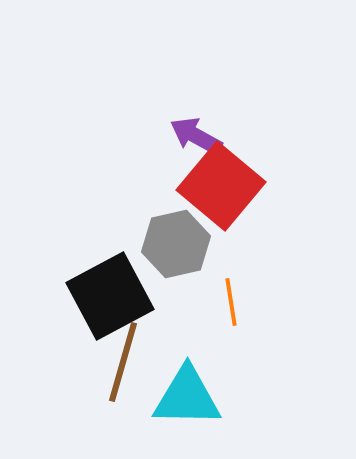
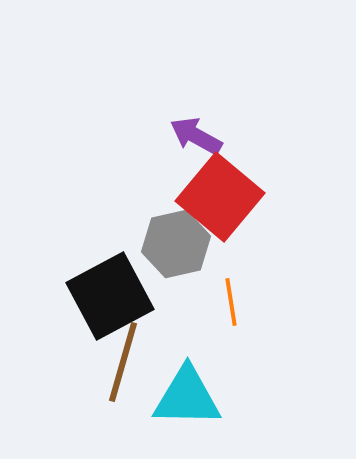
red square: moved 1 px left, 11 px down
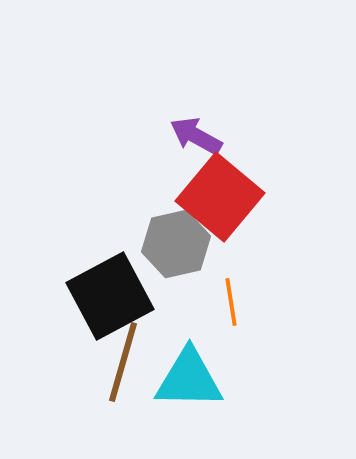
cyan triangle: moved 2 px right, 18 px up
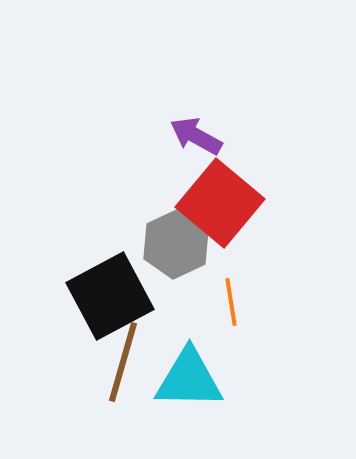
red square: moved 6 px down
gray hexagon: rotated 12 degrees counterclockwise
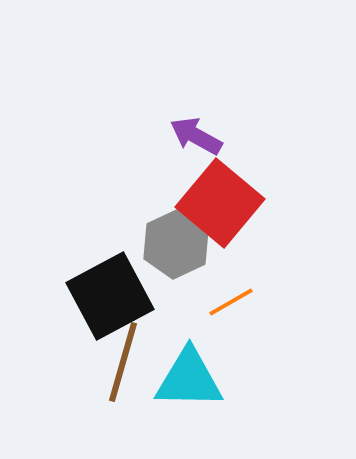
orange line: rotated 69 degrees clockwise
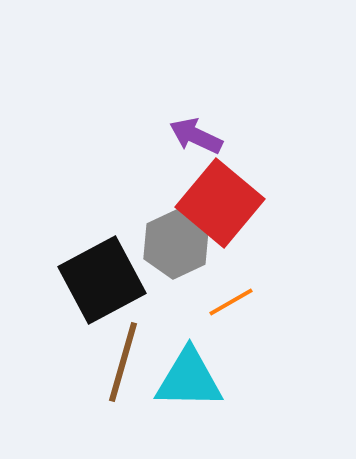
purple arrow: rotated 4 degrees counterclockwise
black square: moved 8 px left, 16 px up
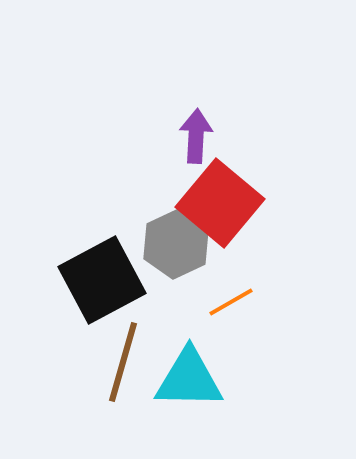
purple arrow: rotated 68 degrees clockwise
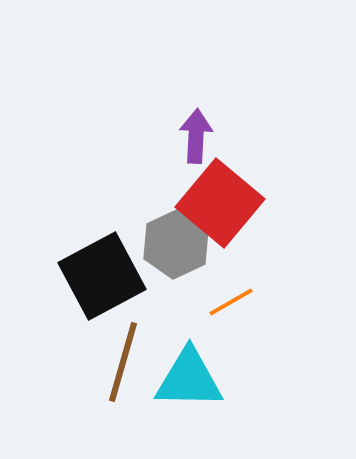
black square: moved 4 px up
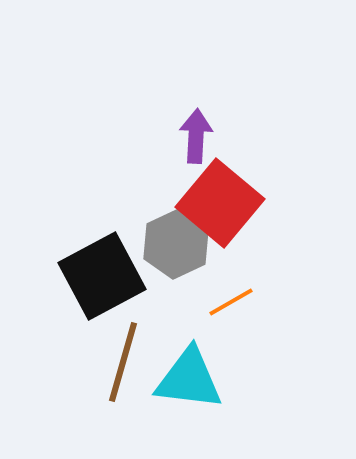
cyan triangle: rotated 6 degrees clockwise
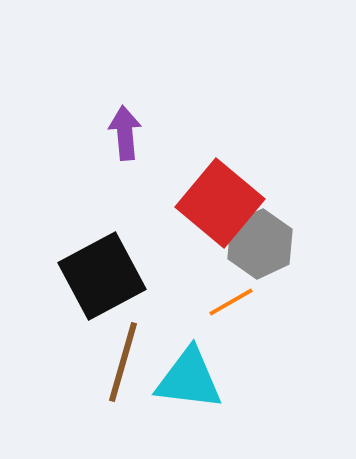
purple arrow: moved 71 px left, 3 px up; rotated 8 degrees counterclockwise
gray hexagon: moved 84 px right
